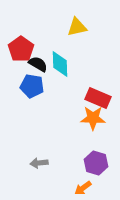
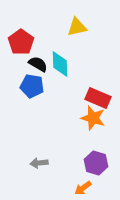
red pentagon: moved 7 px up
orange star: rotated 15 degrees clockwise
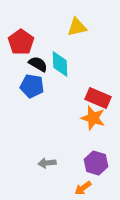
gray arrow: moved 8 px right
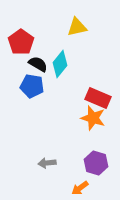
cyan diamond: rotated 40 degrees clockwise
orange arrow: moved 3 px left
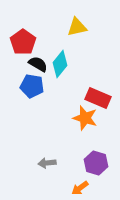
red pentagon: moved 2 px right
orange star: moved 8 px left
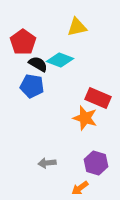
cyan diamond: moved 4 px up; rotated 72 degrees clockwise
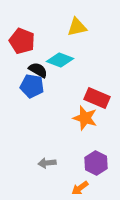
red pentagon: moved 1 px left, 1 px up; rotated 15 degrees counterclockwise
black semicircle: moved 6 px down
red rectangle: moved 1 px left
purple hexagon: rotated 10 degrees clockwise
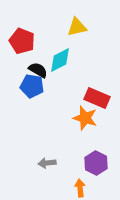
cyan diamond: rotated 48 degrees counterclockwise
orange arrow: rotated 120 degrees clockwise
